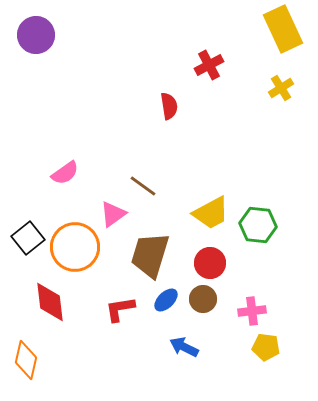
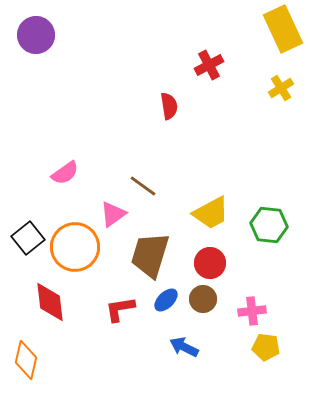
green hexagon: moved 11 px right
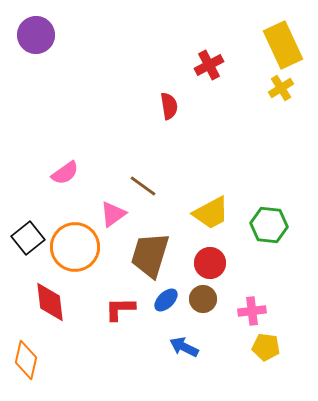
yellow rectangle: moved 16 px down
red L-shape: rotated 8 degrees clockwise
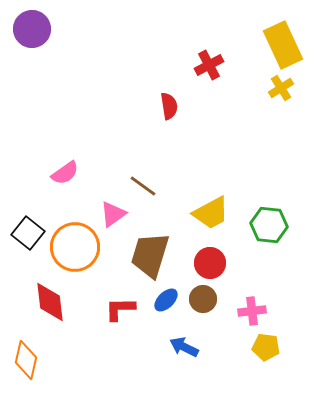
purple circle: moved 4 px left, 6 px up
black square: moved 5 px up; rotated 12 degrees counterclockwise
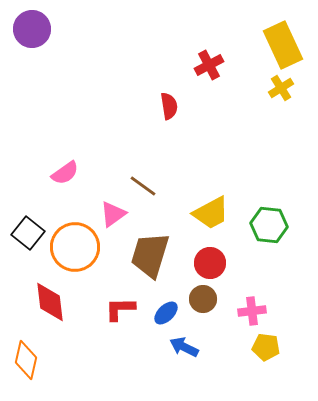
blue ellipse: moved 13 px down
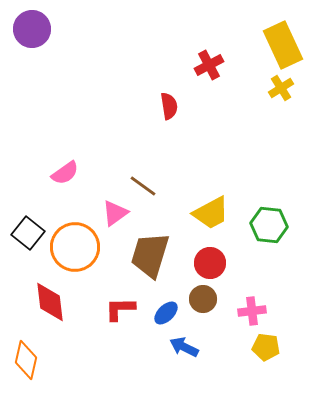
pink triangle: moved 2 px right, 1 px up
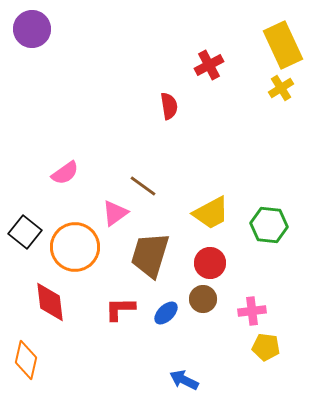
black square: moved 3 px left, 1 px up
blue arrow: moved 33 px down
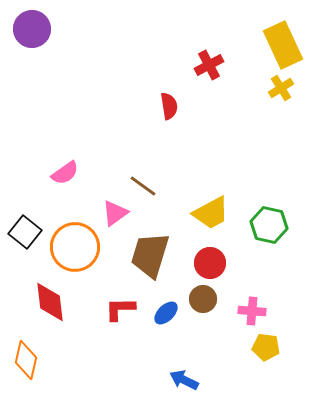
green hexagon: rotated 6 degrees clockwise
pink cross: rotated 12 degrees clockwise
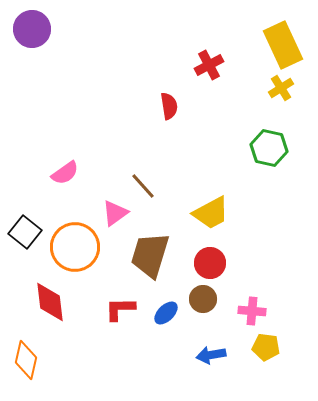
brown line: rotated 12 degrees clockwise
green hexagon: moved 77 px up
blue arrow: moved 27 px right, 25 px up; rotated 36 degrees counterclockwise
